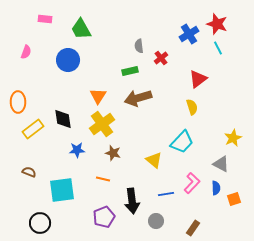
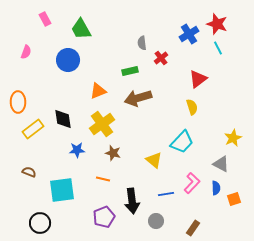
pink rectangle: rotated 56 degrees clockwise
gray semicircle: moved 3 px right, 3 px up
orange triangle: moved 5 px up; rotated 36 degrees clockwise
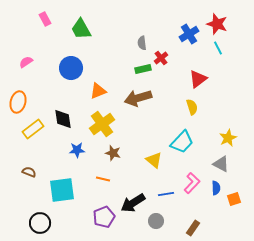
pink semicircle: moved 10 px down; rotated 144 degrees counterclockwise
blue circle: moved 3 px right, 8 px down
green rectangle: moved 13 px right, 2 px up
orange ellipse: rotated 15 degrees clockwise
yellow star: moved 5 px left
black arrow: moved 1 px right, 2 px down; rotated 65 degrees clockwise
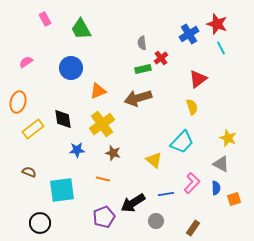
cyan line: moved 3 px right
yellow star: rotated 24 degrees counterclockwise
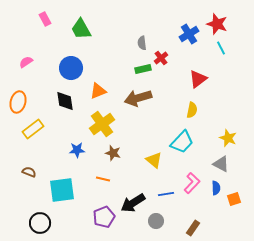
yellow semicircle: moved 3 px down; rotated 28 degrees clockwise
black diamond: moved 2 px right, 18 px up
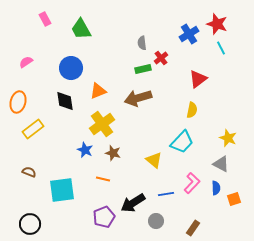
blue star: moved 8 px right; rotated 28 degrees clockwise
black circle: moved 10 px left, 1 px down
